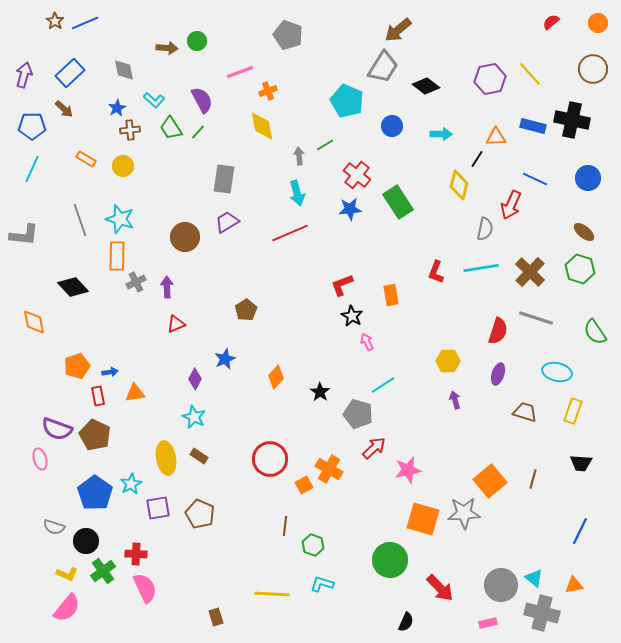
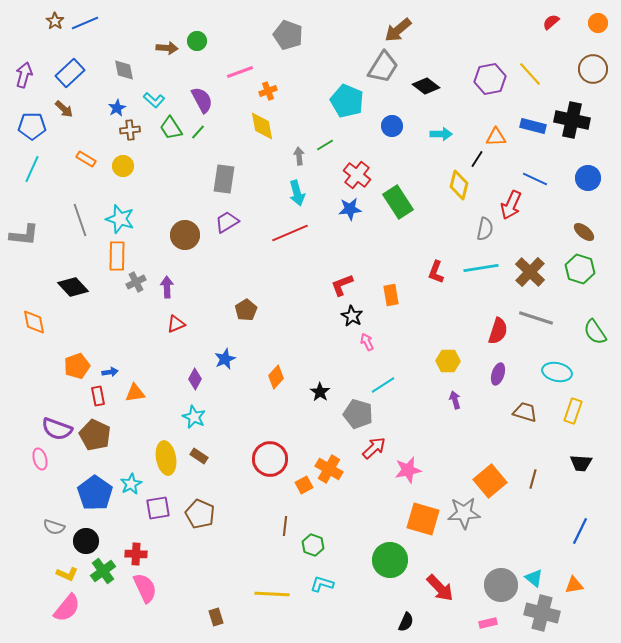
brown circle at (185, 237): moved 2 px up
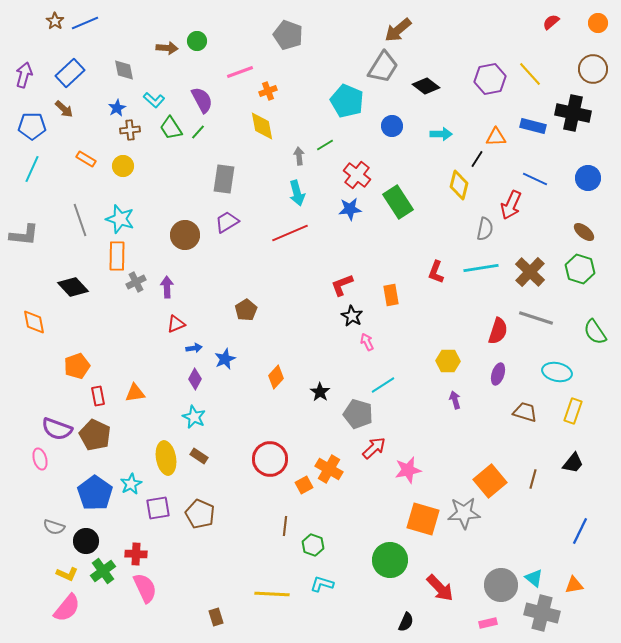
black cross at (572, 120): moved 1 px right, 7 px up
blue arrow at (110, 372): moved 84 px right, 24 px up
black trapezoid at (581, 463): moved 8 px left; rotated 55 degrees counterclockwise
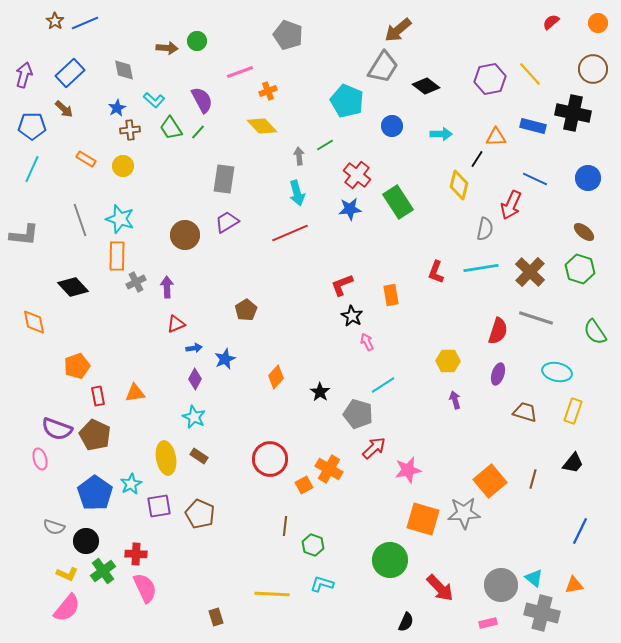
yellow diamond at (262, 126): rotated 32 degrees counterclockwise
purple square at (158, 508): moved 1 px right, 2 px up
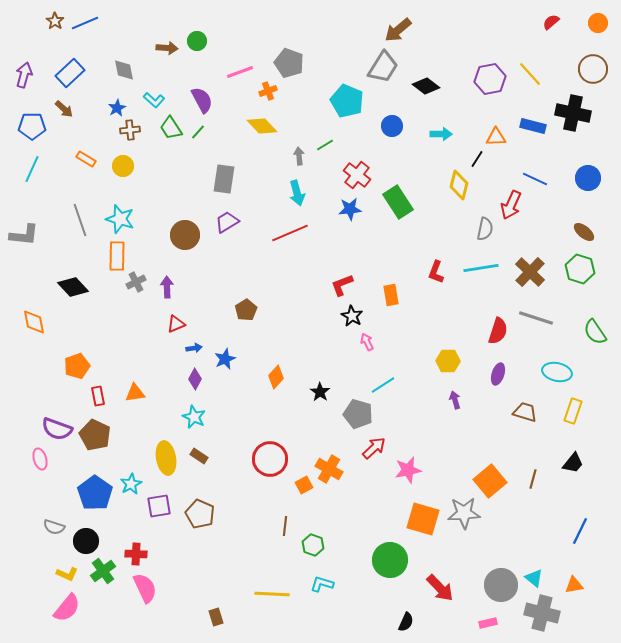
gray pentagon at (288, 35): moved 1 px right, 28 px down
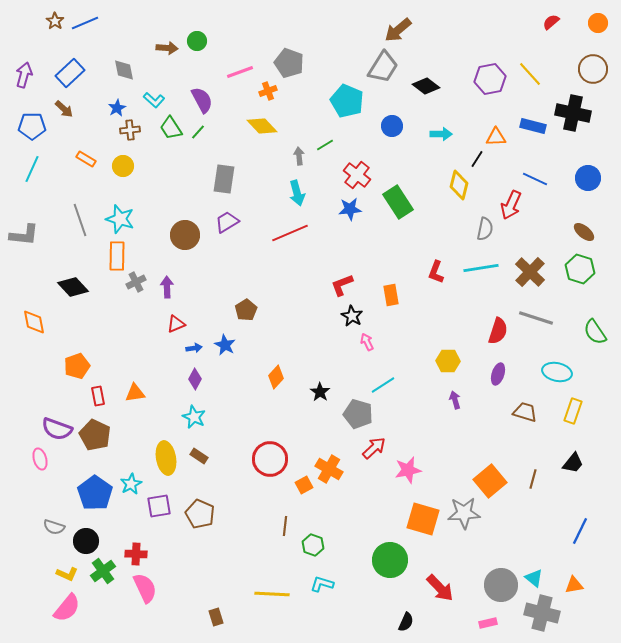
blue star at (225, 359): moved 14 px up; rotated 20 degrees counterclockwise
